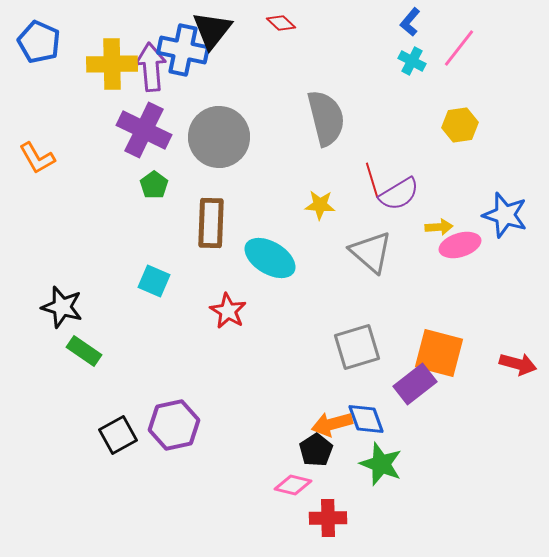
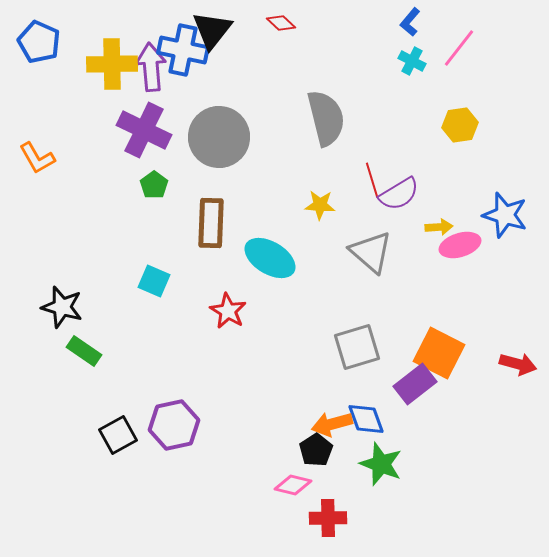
orange square: rotated 12 degrees clockwise
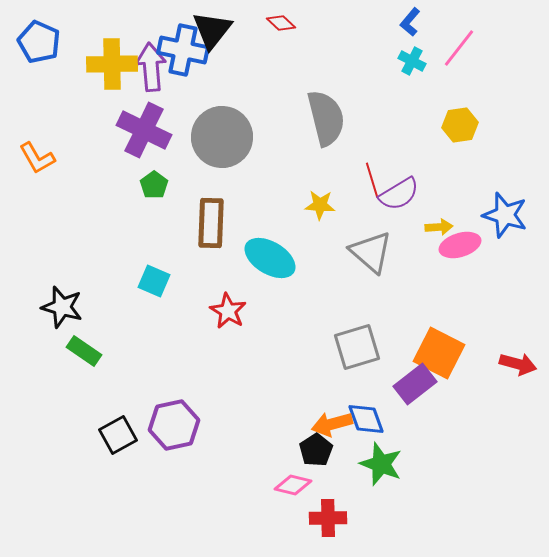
gray circle: moved 3 px right
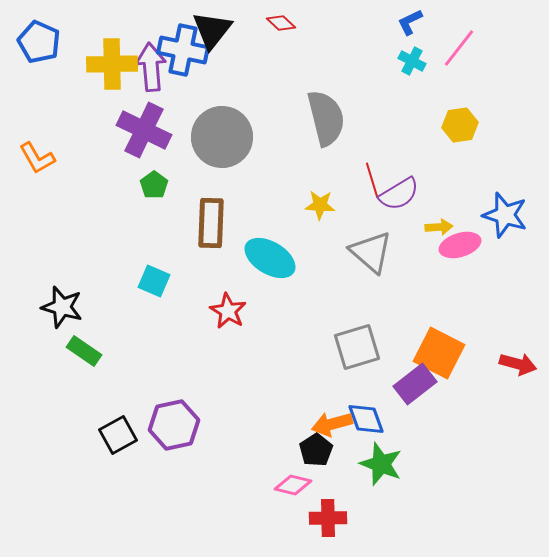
blue L-shape: rotated 24 degrees clockwise
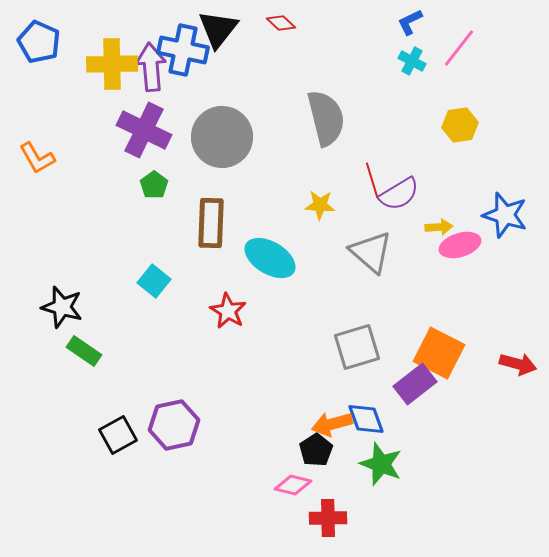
black triangle: moved 6 px right, 1 px up
cyan square: rotated 16 degrees clockwise
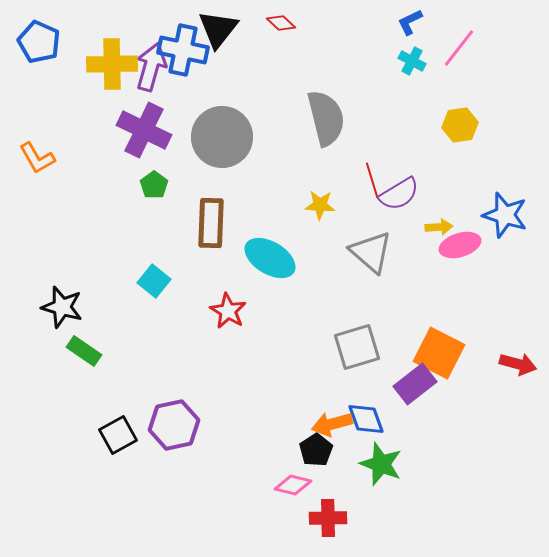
purple arrow: rotated 21 degrees clockwise
